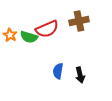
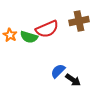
blue semicircle: rotated 35 degrees clockwise
black arrow: moved 7 px left, 5 px down; rotated 42 degrees counterclockwise
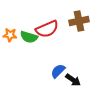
orange star: rotated 24 degrees counterclockwise
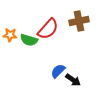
red semicircle: moved 1 px right; rotated 25 degrees counterclockwise
green semicircle: moved 3 px down
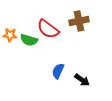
red semicircle: rotated 85 degrees clockwise
blue semicircle: rotated 21 degrees counterclockwise
black arrow: moved 9 px right
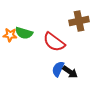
red semicircle: moved 6 px right, 13 px down
green semicircle: moved 5 px left, 7 px up
blue semicircle: moved 2 px up
black arrow: moved 12 px left, 8 px up
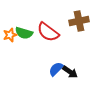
orange star: rotated 24 degrees counterclockwise
red semicircle: moved 6 px left, 10 px up
blue semicircle: moved 2 px left; rotated 21 degrees clockwise
